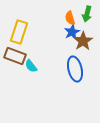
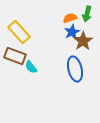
orange semicircle: rotated 88 degrees clockwise
yellow rectangle: rotated 60 degrees counterclockwise
cyan semicircle: moved 1 px down
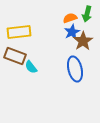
yellow rectangle: rotated 55 degrees counterclockwise
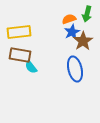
orange semicircle: moved 1 px left, 1 px down
brown rectangle: moved 5 px right, 1 px up; rotated 10 degrees counterclockwise
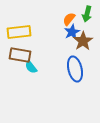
orange semicircle: rotated 32 degrees counterclockwise
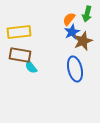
brown star: rotated 12 degrees clockwise
